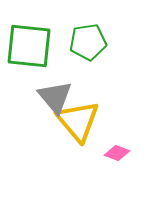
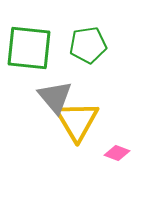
green pentagon: moved 3 px down
green square: moved 2 px down
yellow triangle: moved 1 px left; rotated 9 degrees clockwise
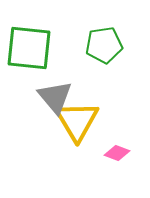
green pentagon: moved 16 px right
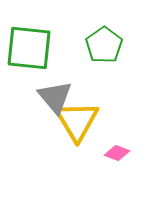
green pentagon: rotated 27 degrees counterclockwise
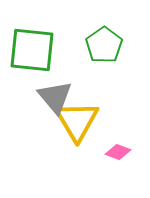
green square: moved 3 px right, 2 px down
pink diamond: moved 1 px right, 1 px up
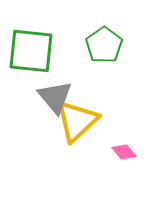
green square: moved 1 px left, 1 px down
yellow triangle: rotated 18 degrees clockwise
pink diamond: moved 6 px right; rotated 30 degrees clockwise
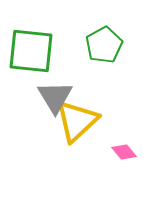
green pentagon: rotated 6 degrees clockwise
gray triangle: rotated 9 degrees clockwise
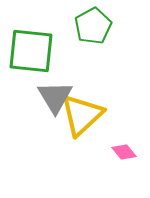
green pentagon: moved 11 px left, 19 px up
yellow triangle: moved 5 px right, 6 px up
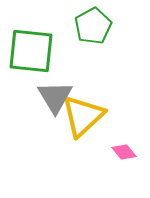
yellow triangle: moved 1 px right, 1 px down
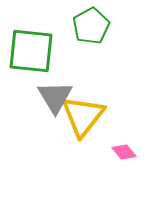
green pentagon: moved 2 px left
yellow triangle: rotated 9 degrees counterclockwise
